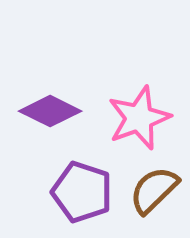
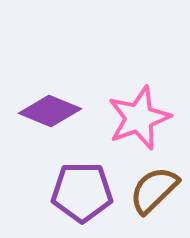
purple diamond: rotated 4 degrees counterclockwise
purple pentagon: rotated 18 degrees counterclockwise
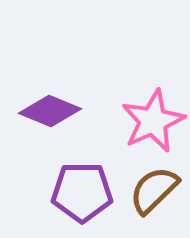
pink star: moved 14 px right, 3 px down; rotated 4 degrees counterclockwise
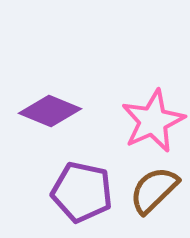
purple pentagon: rotated 12 degrees clockwise
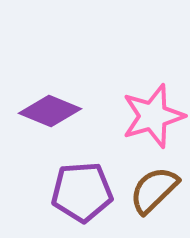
pink star: moved 5 px up; rotated 8 degrees clockwise
purple pentagon: rotated 16 degrees counterclockwise
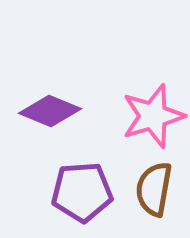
brown semicircle: moved 1 px up; rotated 36 degrees counterclockwise
